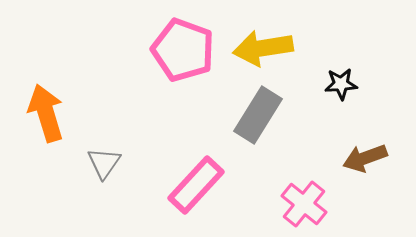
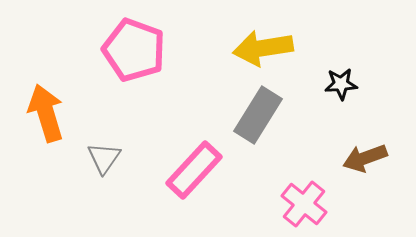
pink pentagon: moved 49 px left
gray triangle: moved 5 px up
pink rectangle: moved 2 px left, 15 px up
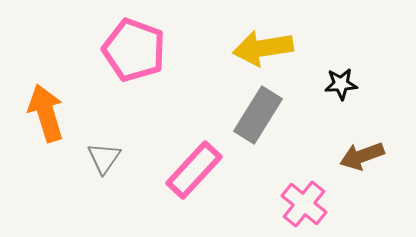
brown arrow: moved 3 px left, 2 px up
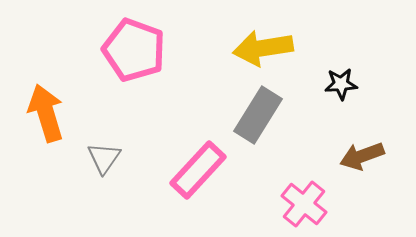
pink rectangle: moved 4 px right
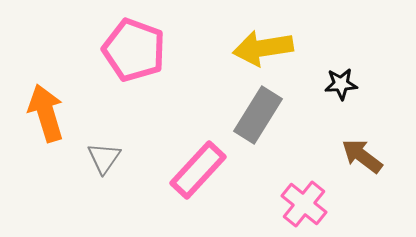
brown arrow: rotated 57 degrees clockwise
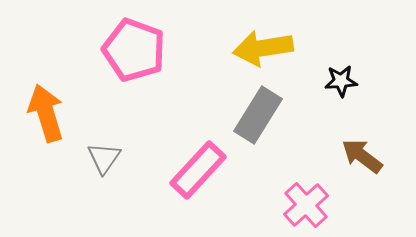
black star: moved 3 px up
pink cross: moved 2 px right, 1 px down; rotated 9 degrees clockwise
